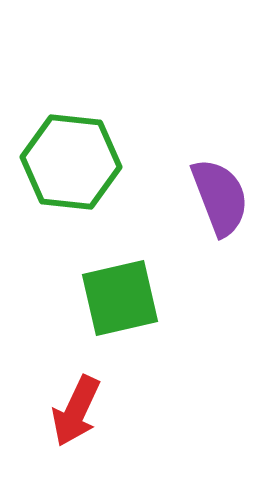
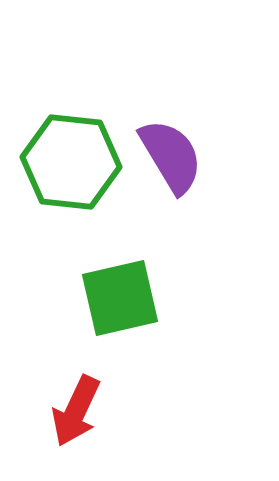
purple semicircle: moved 49 px left, 41 px up; rotated 10 degrees counterclockwise
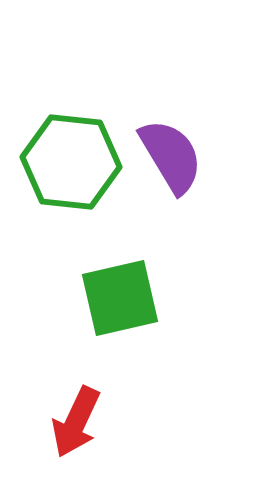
red arrow: moved 11 px down
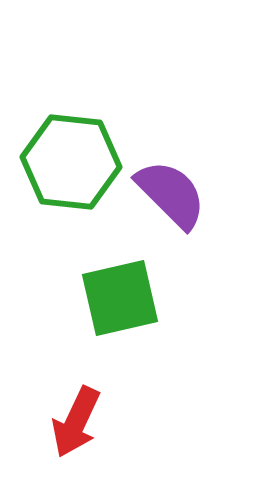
purple semicircle: moved 38 px down; rotated 14 degrees counterclockwise
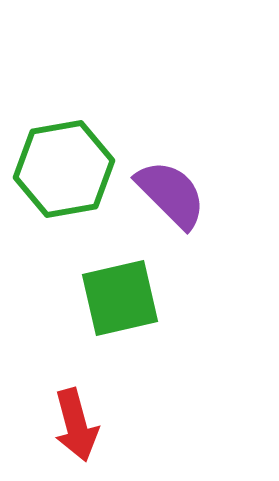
green hexagon: moved 7 px left, 7 px down; rotated 16 degrees counterclockwise
red arrow: moved 3 px down; rotated 40 degrees counterclockwise
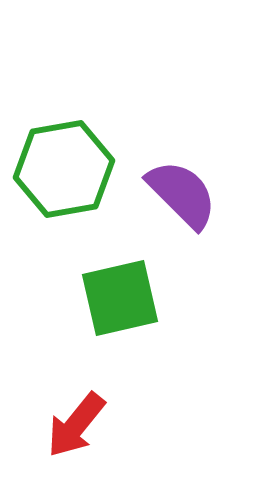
purple semicircle: moved 11 px right
red arrow: rotated 54 degrees clockwise
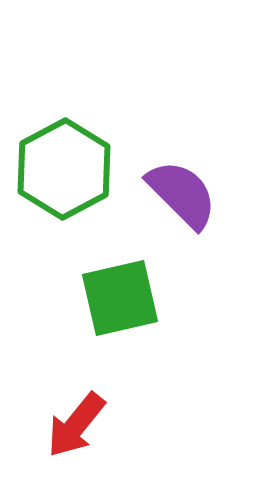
green hexagon: rotated 18 degrees counterclockwise
